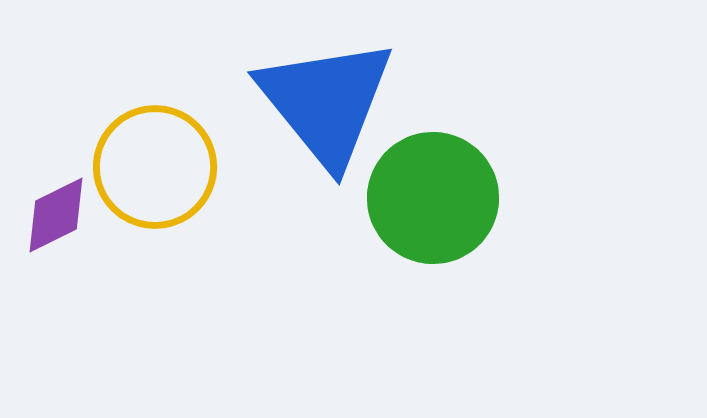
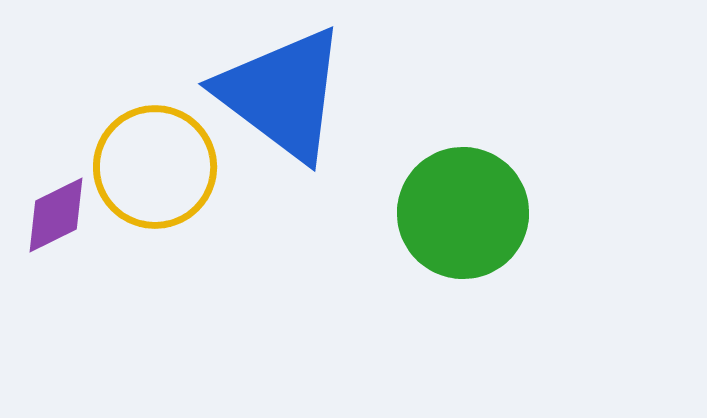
blue triangle: moved 44 px left, 8 px up; rotated 14 degrees counterclockwise
green circle: moved 30 px right, 15 px down
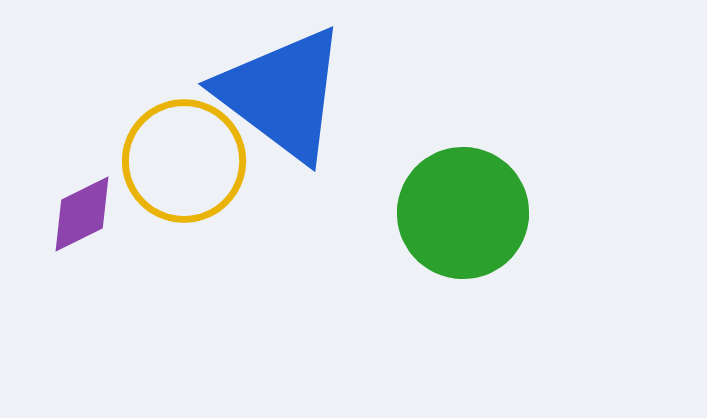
yellow circle: moved 29 px right, 6 px up
purple diamond: moved 26 px right, 1 px up
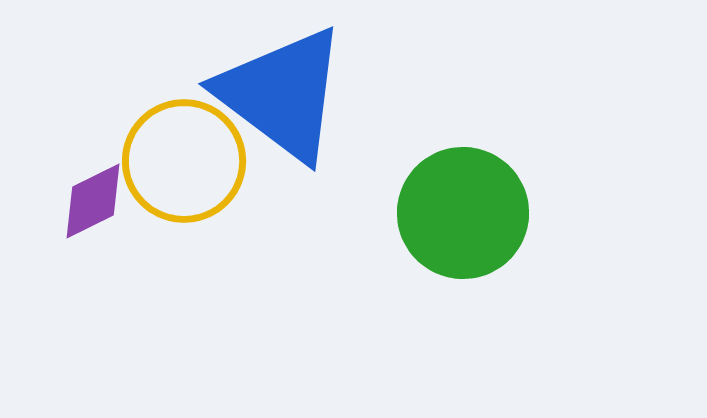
purple diamond: moved 11 px right, 13 px up
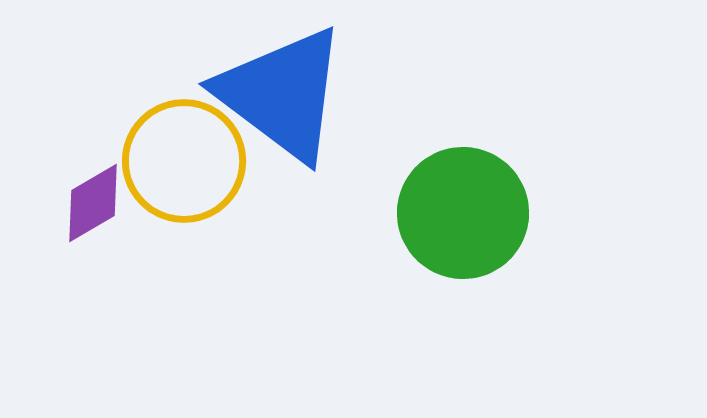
purple diamond: moved 2 px down; rotated 4 degrees counterclockwise
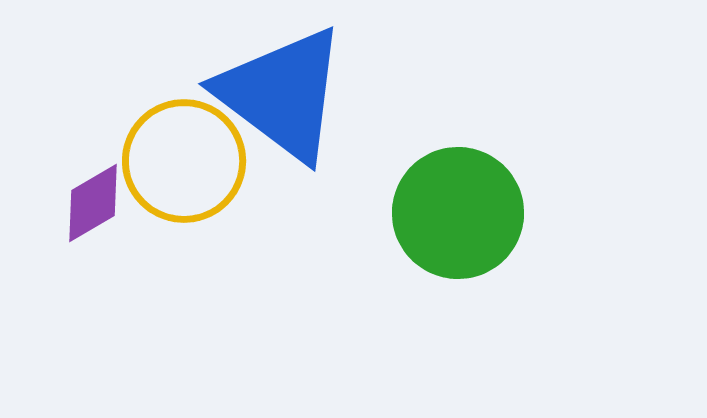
green circle: moved 5 px left
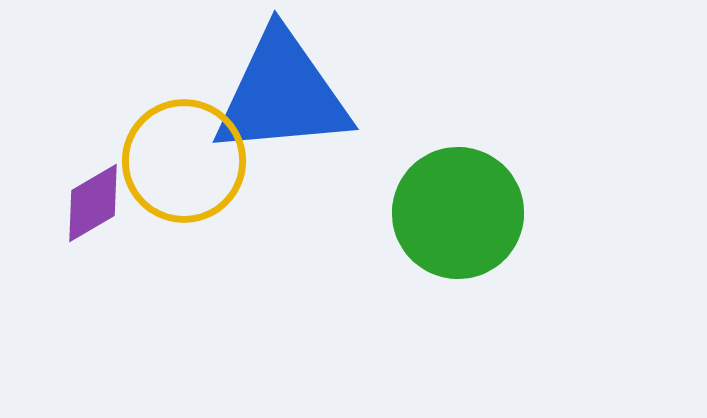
blue triangle: rotated 42 degrees counterclockwise
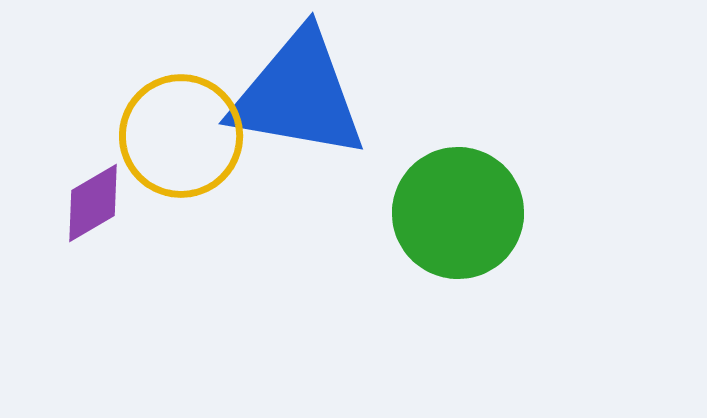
blue triangle: moved 16 px right, 1 px down; rotated 15 degrees clockwise
yellow circle: moved 3 px left, 25 px up
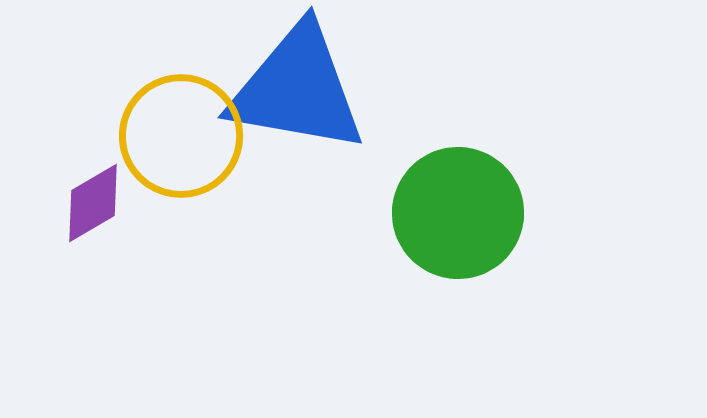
blue triangle: moved 1 px left, 6 px up
